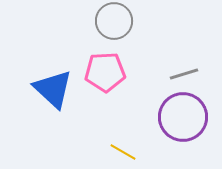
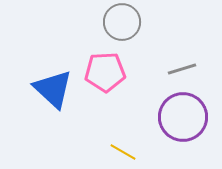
gray circle: moved 8 px right, 1 px down
gray line: moved 2 px left, 5 px up
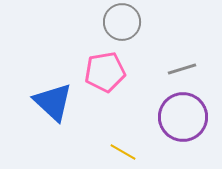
pink pentagon: rotated 6 degrees counterclockwise
blue triangle: moved 13 px down
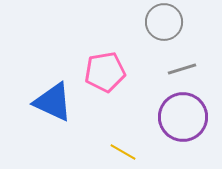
gray circle: moved 42 px right
blue triangle: rotated 18 degrees counterclockwise
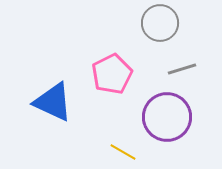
gray circle: moved 4 px left, 1 px down
pink pentagon: moved 7 px right, 2 px down; rotated 18 degrees counterclockwise
purple circle: moved 16 px left
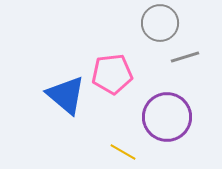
gray line: moved 3 px right, 12 px up
pink pentagon: rotated 21 degrees clockwise
blue triangle: moved 13 px right, 7 px up; rotated 15 degrees clockwise
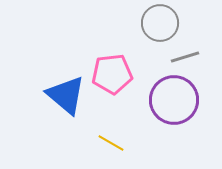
purple circle: moved 7 px right, 17 px up
yellow line: moved 12 px left, 9 px up
